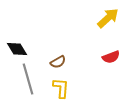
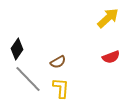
black diamond: rotated 65 degrees clockwise
gray line: rotated 28 degrees counterclockwise
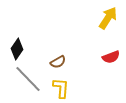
yellow arrow: rotated 15 degrees counterclockwise
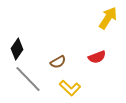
red semicircle: moved 14 px left
yellow L-shape: moved 9 px right; rotated 130 degrees clockwise
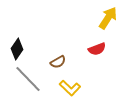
red semicircle: moved 8 px up
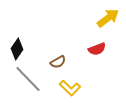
yellow arrow: rotated 20 degrees clockwise
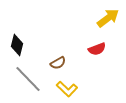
black diamond: moved 4 px up; rotated 20 degrees counterclockwise
brown semicircle: moved 1 px down
yellow L-shape: moved 3 px left, 1 px down
